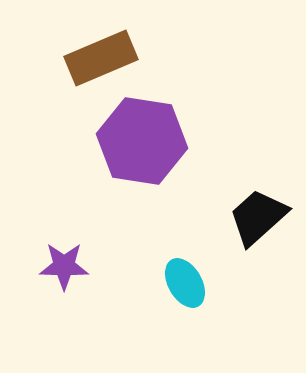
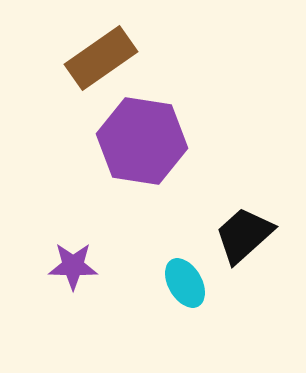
brown rectangle: rotated 12 degrees counterclockwise
black trapezoid: moved 14 px left, 18 px down
purple star: moved 9 px right
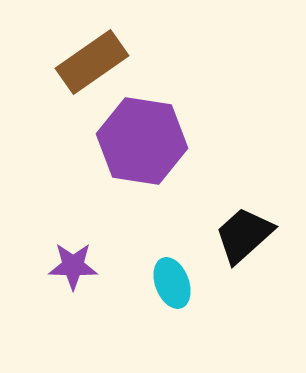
brown rectangle: moved 9 px left, 4 px down
cyan ellipse: moved 13 px left; rotated 9 degrees clockwise
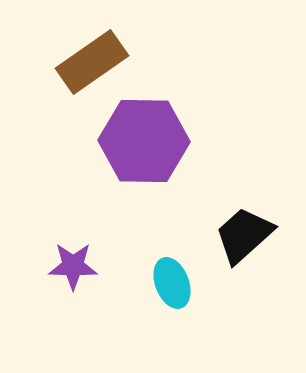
purple hexagon: moved 2 px right; rotated 8 degrees counterclockwise
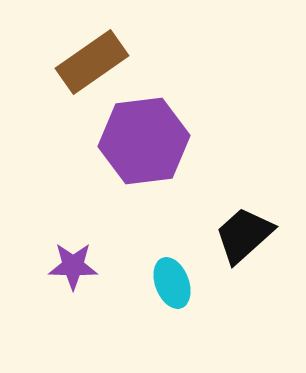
purple hexagon: rotated 8 degrees counterclockwise
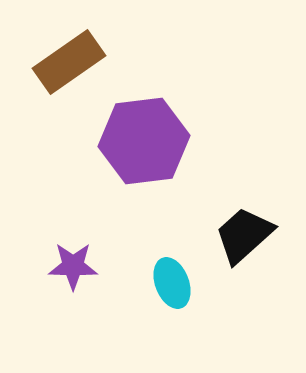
brown rectangle: moved 23 px left
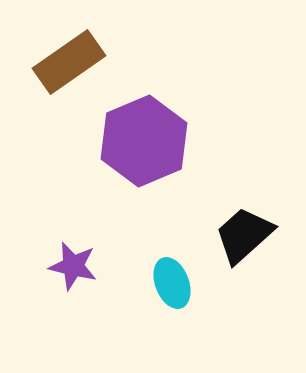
purple hexagon: rotated 16 degrees counterclockwise
purple star: rotated 12 degrees clockwise
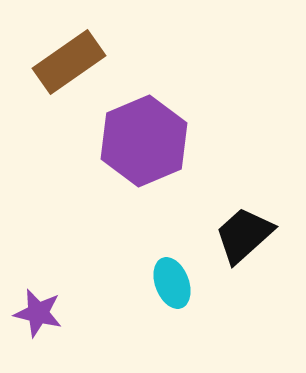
purple star: moved 35 px left, 47 px down
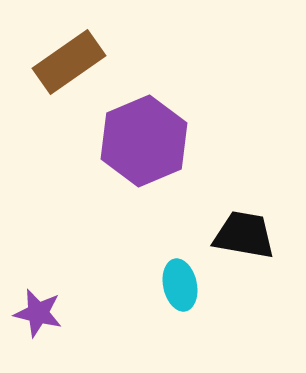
black trapezoid: rotated 52 degrees clockwise
cyan ellipse: moved 8 px right, 2 px down; rotated 9 degrees clockwise
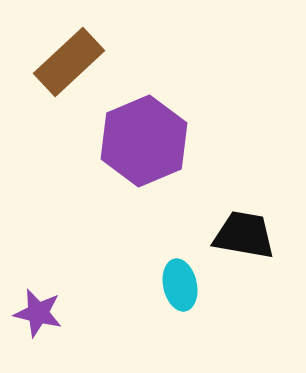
brown rectangle: rotated 8 degrees counterclockwise
